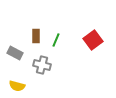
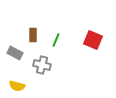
brown rectangle: moved 3 px left, 1 px up
red square: rotated 30 degrees counterclockwise
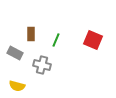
brown rectangle: moved 2 px left, 1 px up
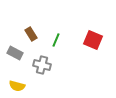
brown rectangle: rotated 32 degrees counterclockwise
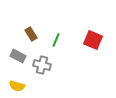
gray rectangle: moved 3 px right, 3 px down
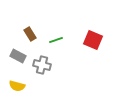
brown rectangle: moved 1 px left
green line: rotated 48 degrees clockwise
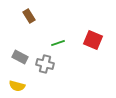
brown rectangle: moved 1 px left, 18 px up
green line: moved 2 px right, 3 px down
gray rectangle: moved 2 px right, 1 px down
gray cross: moved 3 px right, 1 px up
